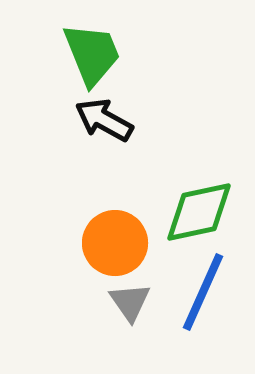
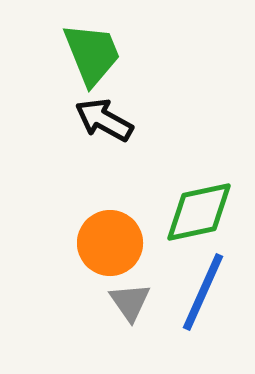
orange circle: moved 5 px left
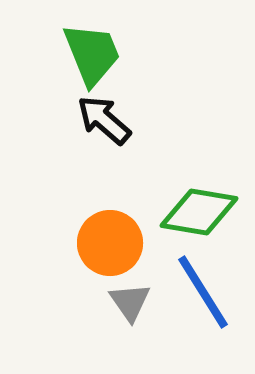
black arrow: rotated 12 degrees clockwise
green diamond: rotated 22 degrees clockwise
blue line: rotated 56 degrees counterclockwise
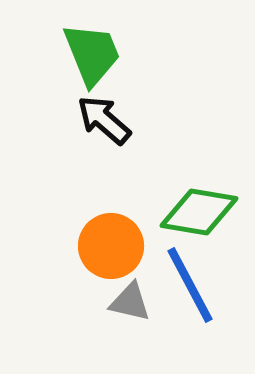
orange circle: moved 1 px right, 3 px down
blue line: moved 13 px left, 7 px up; rotated 4 degrees clockwise
gray triangle: rotated 42 degrees counterclockwise
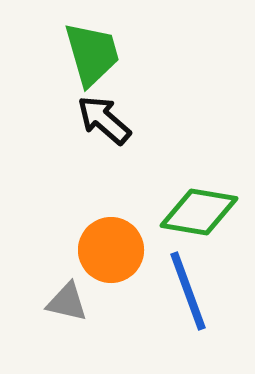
green trapezoid: rotated 6 degrees clockwise
orange circle: moved 4 px down
blue line: moved 2 px left, 6 px down; rotated 8 degrees clockwise
gray triangle: moved 63 px left
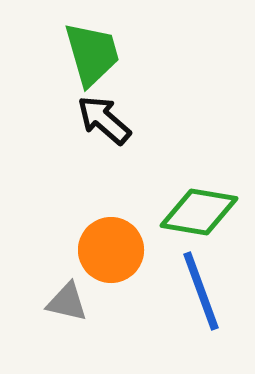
blue line: moved 13 px right
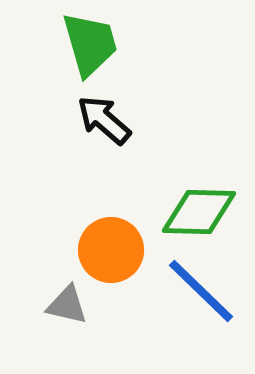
green trapezoid: moved 2 px left, 10 px up
green diamond: rotated 8 degrees counterclockwise
blue line: rotated 26 degrees counterclockwise
gray triangle: moved 3 px down
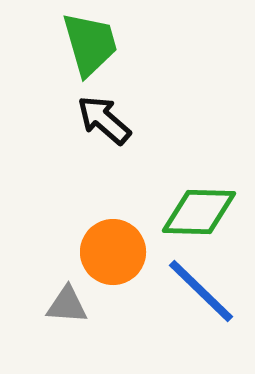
orange circle: moved 2 px right, 2 px down
gray triangle: rotated 9 degrees counterclockwise
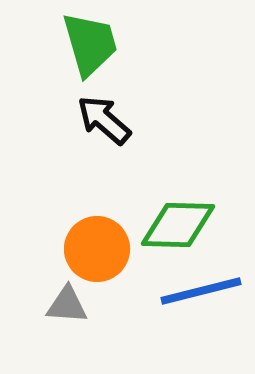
green diamond: moved 21 px left, 13 px down
orange circle: moved 16 px left, 3 px up
blue line: rotated 58 degrees counterclockwise
